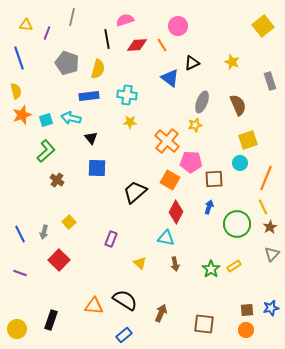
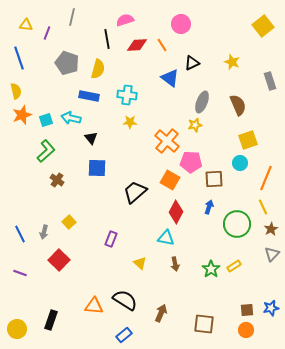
pink circle at (178, 26): moved 3 px right, 2 px up
blue rectangle at (89, 96): rotated 18 degrees clockwise
brown star at (270, 227): moved 1 px right, 2 px down
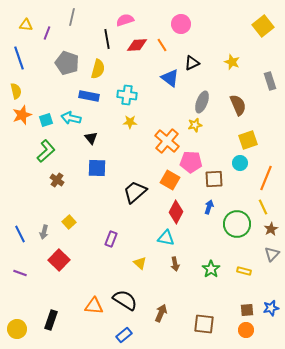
yellow rectangle at (234, 266): moved 10 px right, 5 px down; rotated 48 degrees clockwise
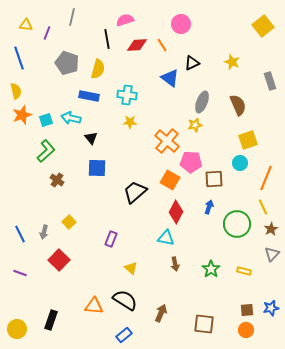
yellow triangle at (140, 263): moved 9 px left, 5 px down
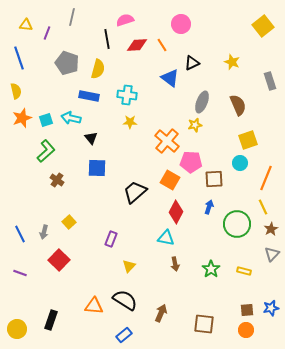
orange star at (22, 115): moved 3 px down
yellow triangle at (131, 268): moved 2 px left, 2 px up; rotated 32 degrees clockwise
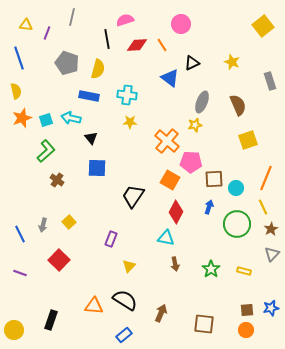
cyan circle at (240, 163): moved 4 px left, 25 px down
black trapezoid at (135, 192): moved 2 px left, 4 px down; rotated 15 degrees counterclockwise
gray arrow at (44, 232): moved 1 px left, 7 px up
yellow circle at (17, 329): moved 3 px left, 1 px down
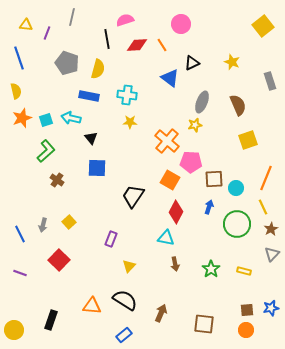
orange triangle at (94, 306): moved 2 px left
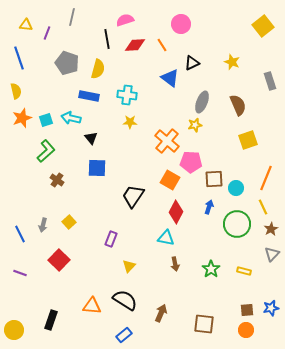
red diamond at (137, 45): moved 2 px left
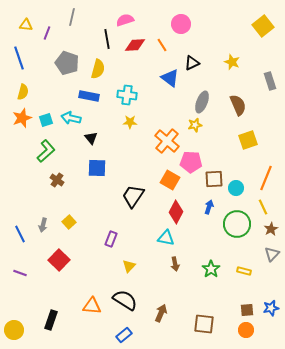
yellow semicircle at (16, 91): moved 7 px right, 1 px down; rotated 28 degrees clockwise
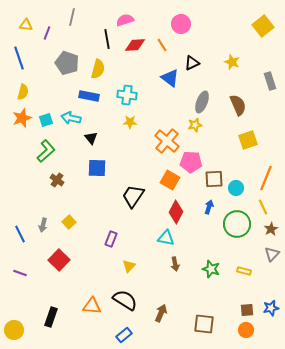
green star at (211, 269): rotated 18 degrees counterclockwise
black rectangle at (51, 320): moved 3 px up
